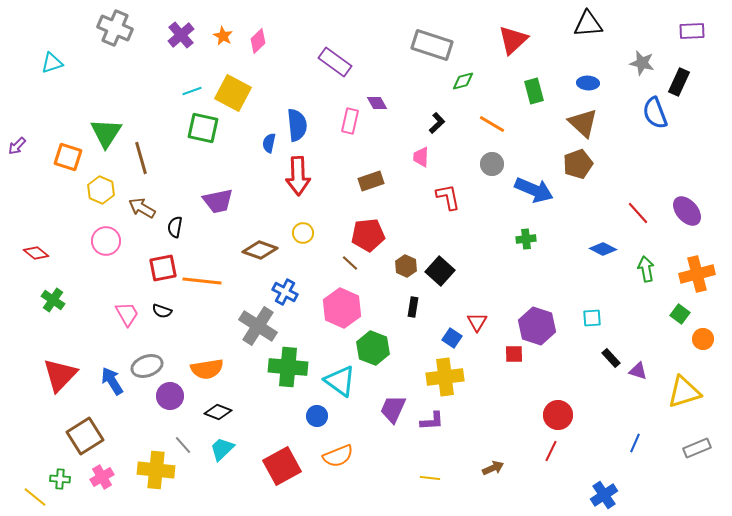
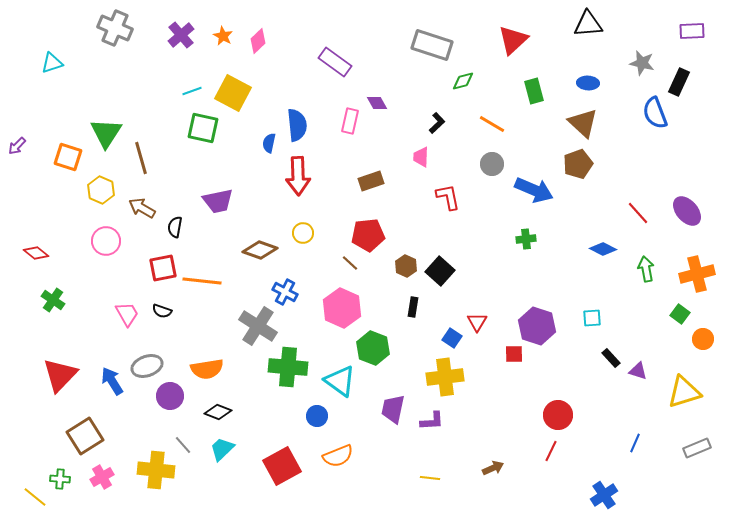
purple trapezoid at (393, 409): rotated 12 degrees counterclockwise
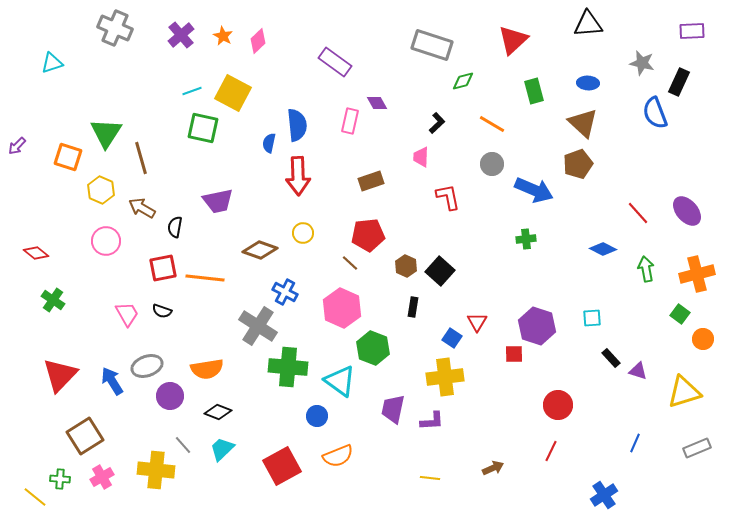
orange line at (202, 281): moved 3 px right, 3 px up
red circle at (558, 415): moved 10 px up
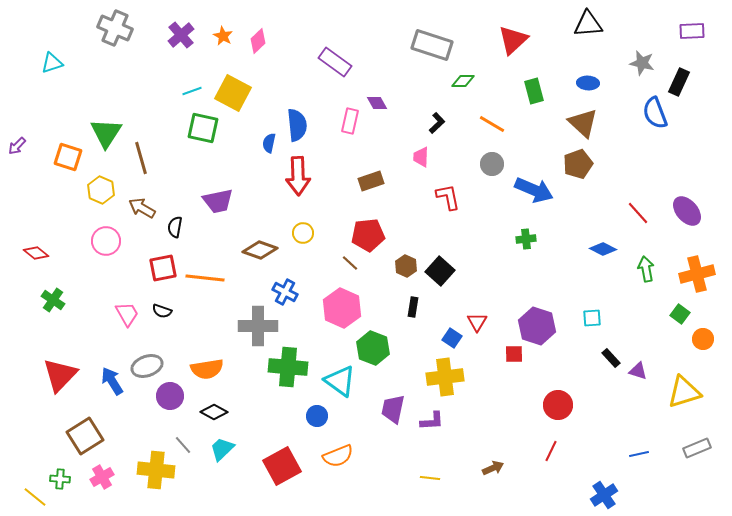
green diamond at (463, 81): rotated 15 degrees clockwise
gray cross at (258, 326): rotated 33 degrees counterclockwise
black diamond at (218, 412): moved 4 px left; rotated 8 degrees clockwise
blue line at (635, 443): moved 4 px right, 11 px down; rotated 54 degrees clockwise
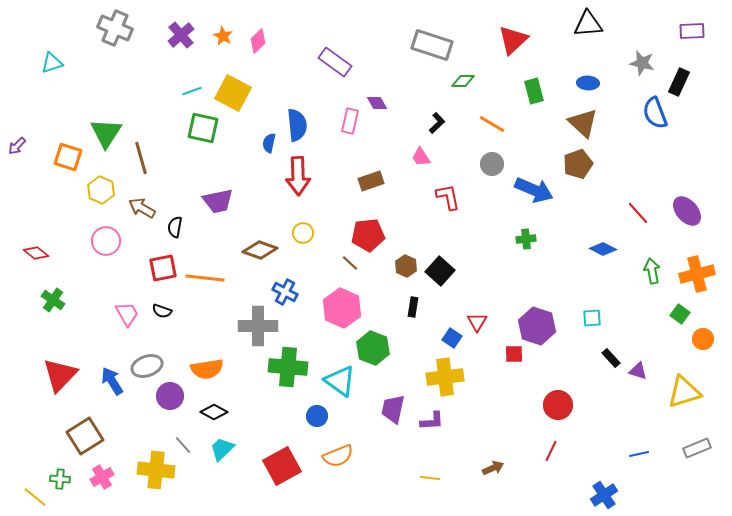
pink trapezoid at (421, 157): rotated 35 degrees counterclockwise
green arrow at (646, 269): moved 6 px right, 2 px down
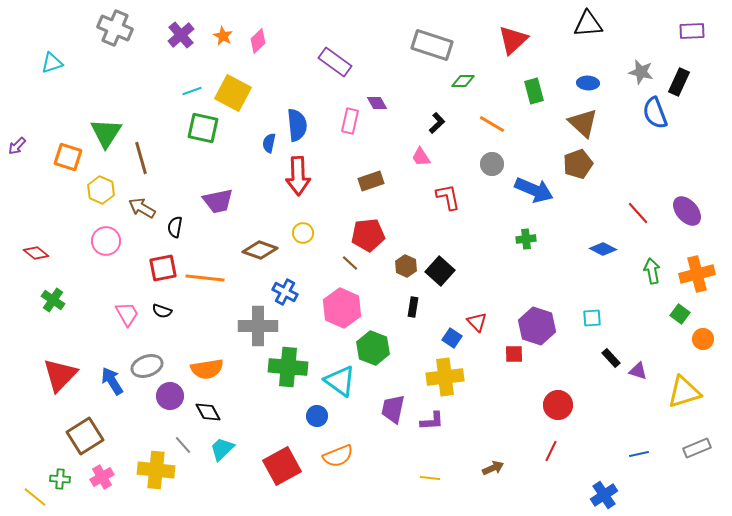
gray star at (642, 63): moved 1 px left, 9 px down
red triangle at (477, 322): rotated 15 degrees counterclockwise
black diamond at (214, 412): moved 6 px left; rotated 32 degrees clockwise
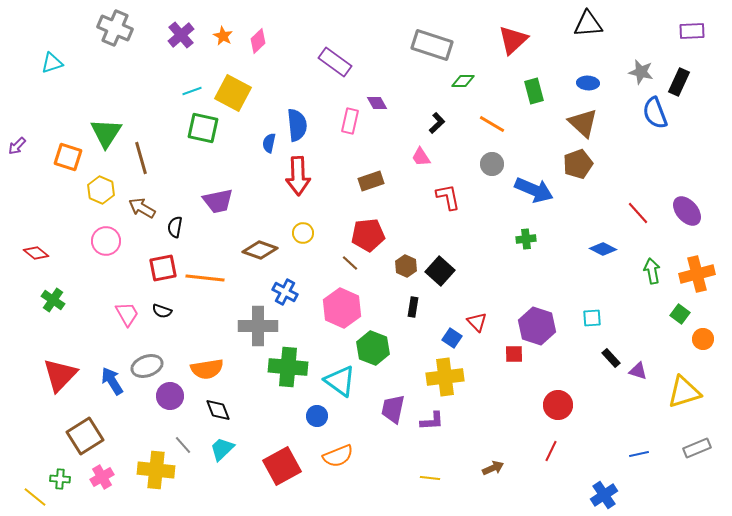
black diamond at (208, 412): moved 10 px right, 2 px up; rotated 8 degrees clockwise
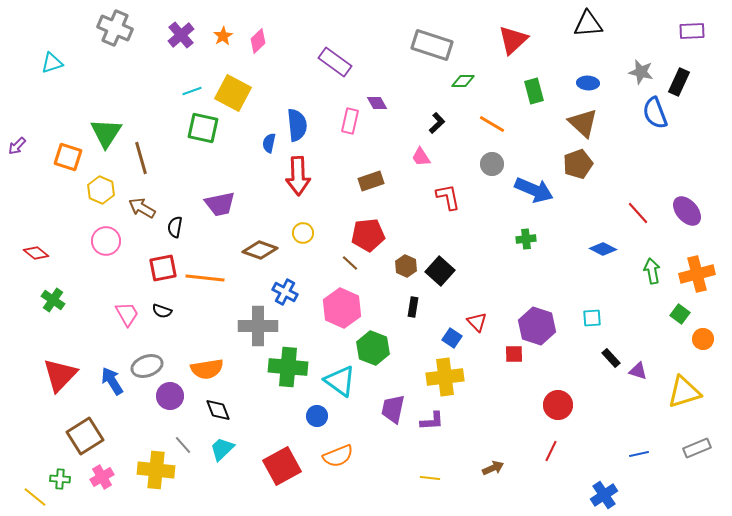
orange star at (223, 36): rotated 12 degrees clockwise
purple trapezoid at (218, 201): moved 2 px right, 3 px down
